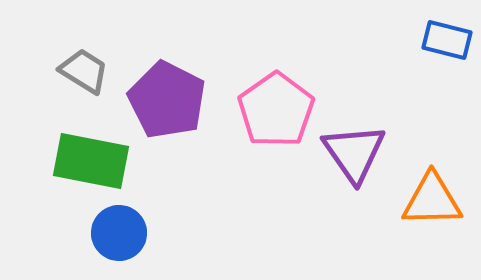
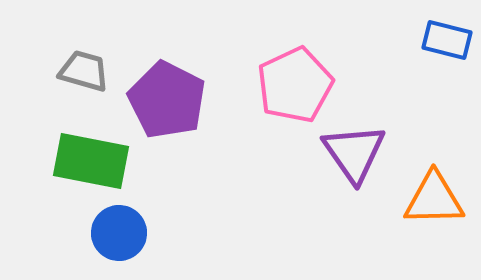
gray trapezoid: rotated 16 degrees counterclockwise
pink pentagon: moved 19 px right, 25 px up; rotated 10 degrees clockwise
orange triangle: moved 2 px right, 1 px up
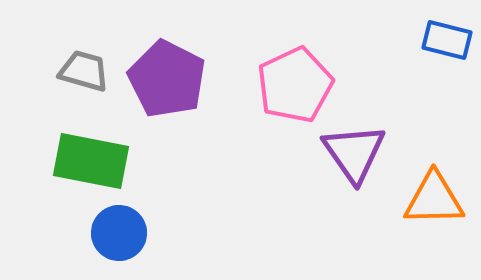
purple pentagon: moved 21 px up
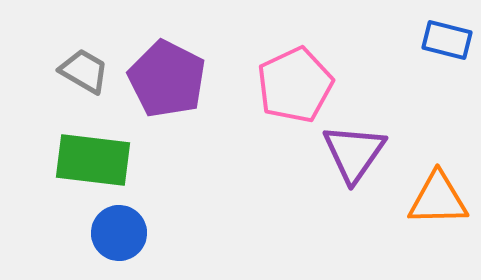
gray trapezoid: rotated 14 degrees clockwise
purple triangle: rotated 10 degrees clockwise
green rectangle: moved 2 px right, 1 px up; rotated 4 degrees counterclockwise
orange triangle: moved 4 px right
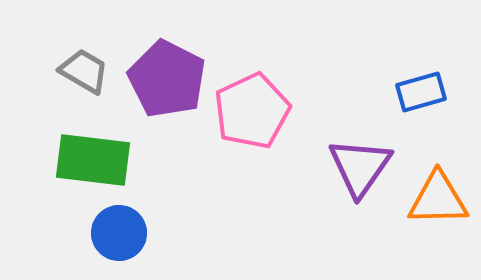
blue rectangle: moved 26 px left, 52 px down; rotated 30 degrees counterclockwise
pink pentagon: moved 43 px left, 26 px down
purple triangle: moved 6 px right, 14 px down
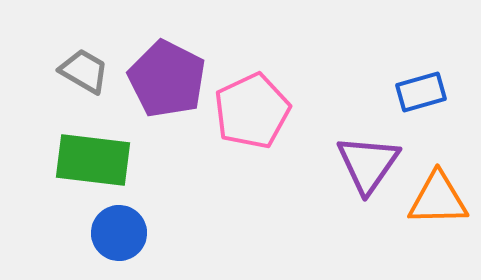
purple triangle: moved 8 px right, 3 px up
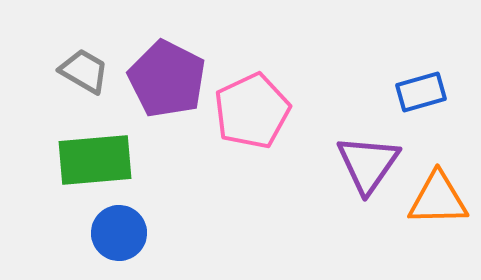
green rectangle: moved 2 px right; rotated 12 degrees counterclockwise
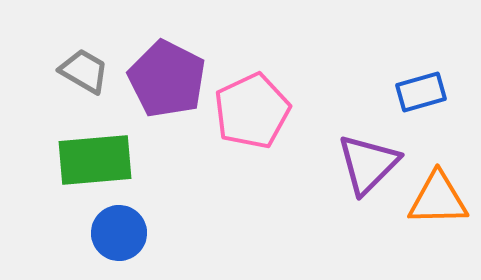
purple triangle: rotated 10 degrees clockwise
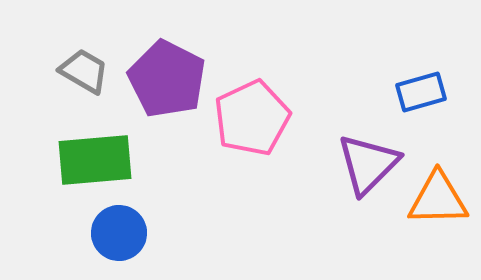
pink pentagon: moved 7 px down
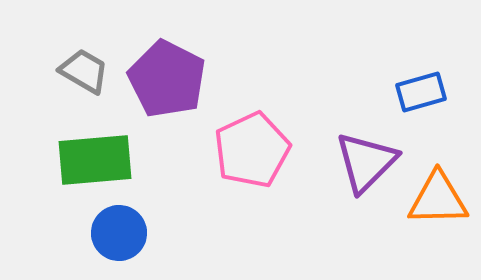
pink pentagon: moved 32 px down
purple triangle: moved 2 px left, 2 px up
